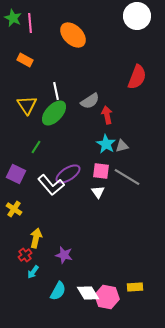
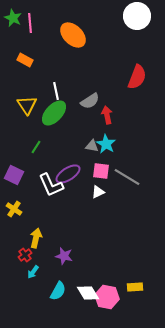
gray triangle: moved 30 px left; rotated 24 degrees clockwise
purple square: moved 2 px left, 1 px down
white L-shape: rotated 16 degrees clockwise
white triangle: rotated 40 degrees clockwise
purple star: moved 1 px down
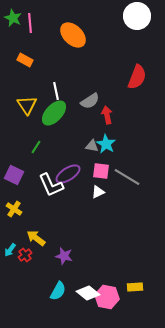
yellow arrow: rotated 66 degrees counterclockwise
cyan arrow: moved 23 px left, 22 px up
white diamond: rotated 20 degrees counterclockwise
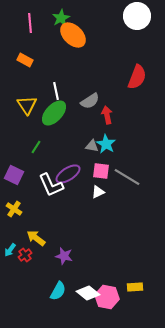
green star: moved 48 px right; rotated 18 degrees clockwise
